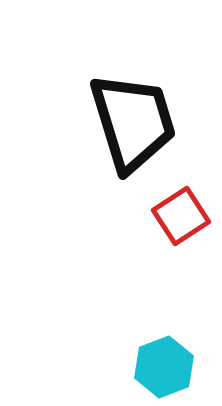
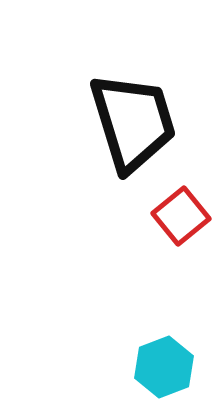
red square: rotated 6 degrees counterclockwise
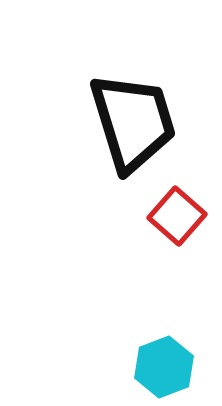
red square: moved 4 px left; rotated 10 degrees counterclockwise
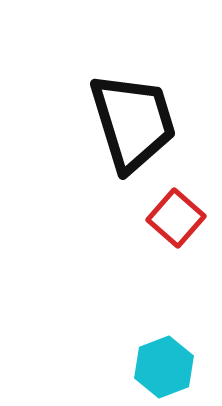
red square: moved 1 px left, 2 px down
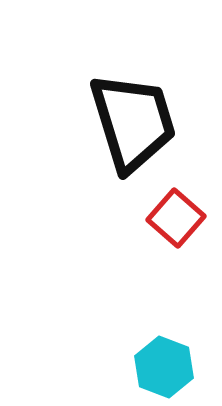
cyan hexagon: rotated 18 degrees counterclockwise
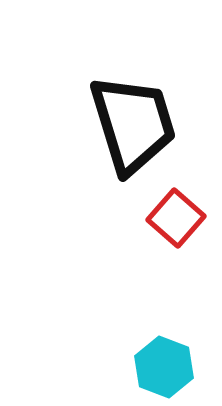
black trapezoid: moved 2 px down
